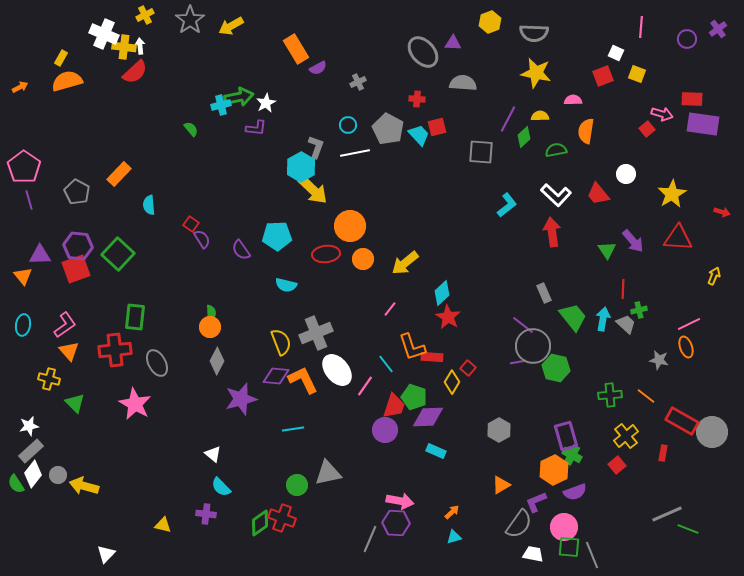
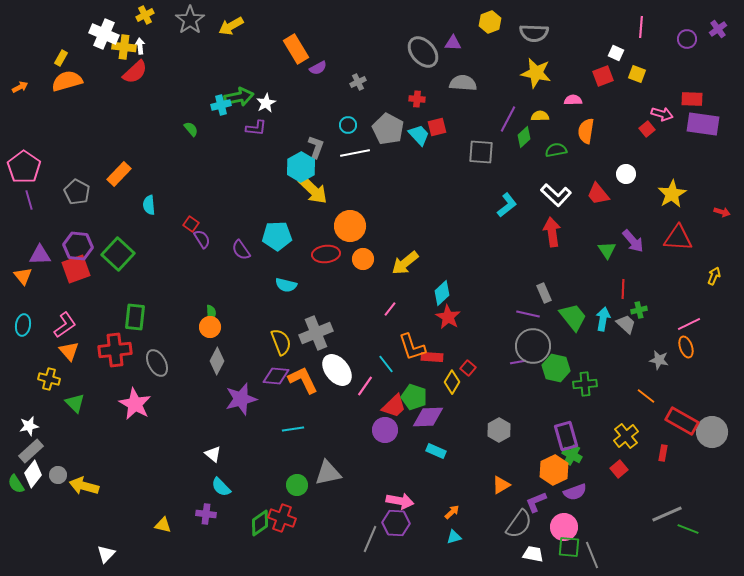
purple line at (523, 325): moved 5 px right, 11 px up; rotated 25 degrees counterclockwise
green cross at (610, 395): moved 25 px left, 11 px up
red trapezoid at (394, 406): rotated 28 degrees clockwise
red square at (617, 465): moved 2 px right, 4 px down
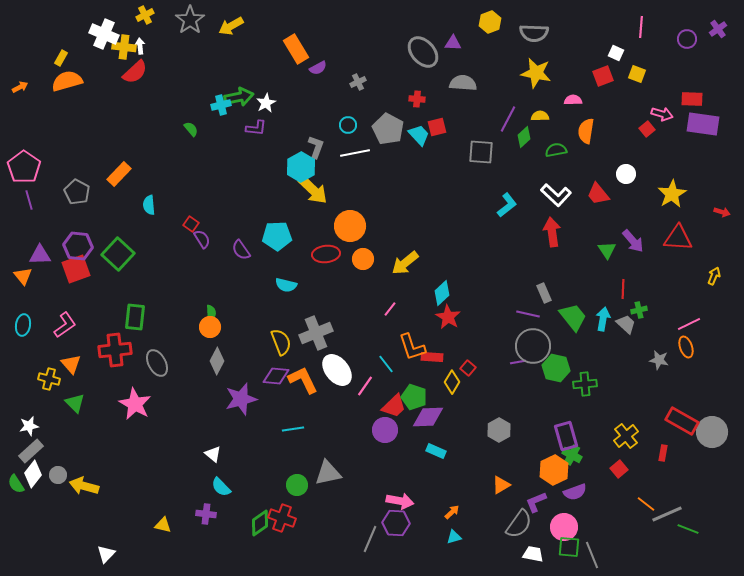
orange triangle at (69, 351): moved 2 px right, 13 px down
orange line at (646, 396): moved 108 px down
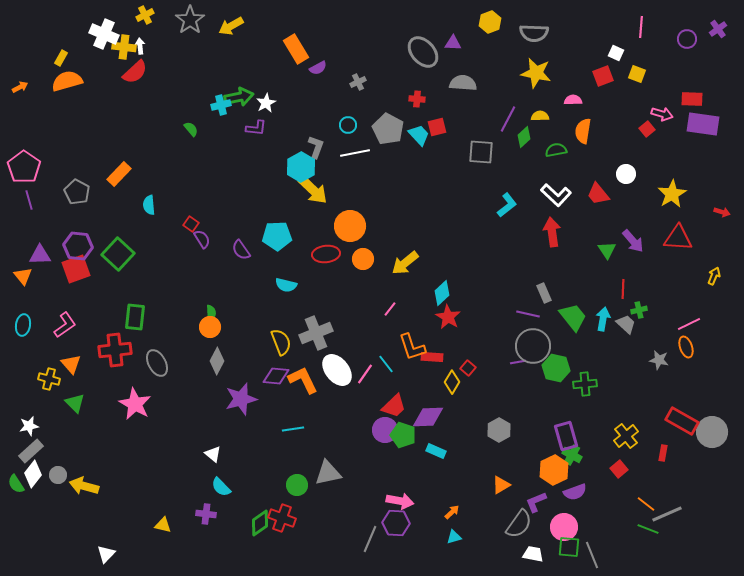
orange semicircle at (586, 131): moved 3 px left
pink line at (365, 386): moved 12 px up
green pentagon at (414, 397): moved 11 px left, 38 px down
green line at (688, 529): moved 40 px left
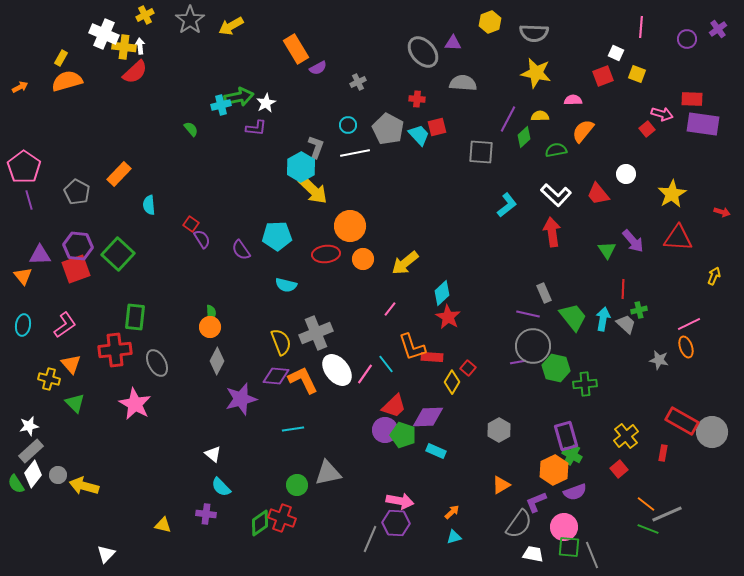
orange semicircle at (583, 131): rotated 30 degrees clockwise
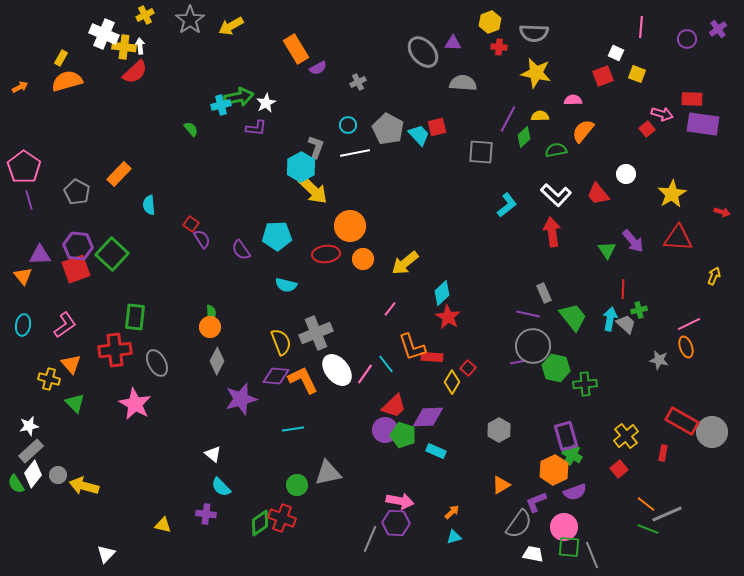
red cross at (417, 99): moved 82 px right, 52 px up
green square at (118, 254): moved 6 px left
cyan arrow at (603, 319): moved 7 px right
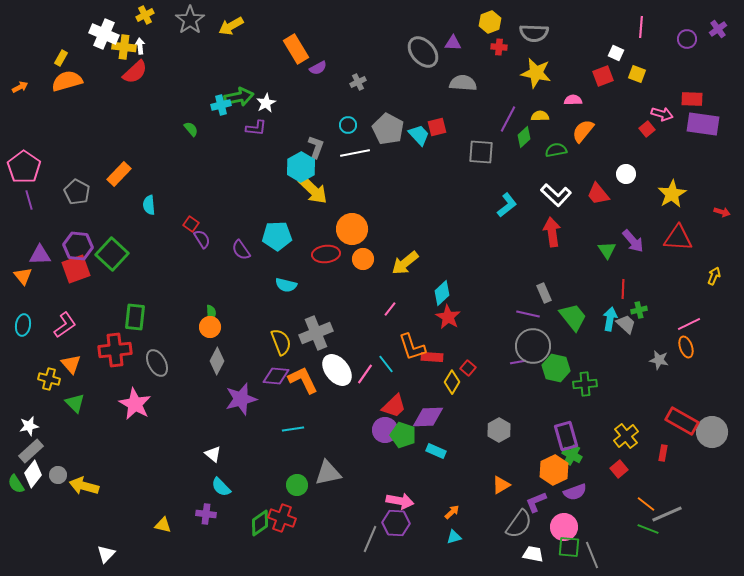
orange circle at (350, 226): moved 2 px right, 3 px down
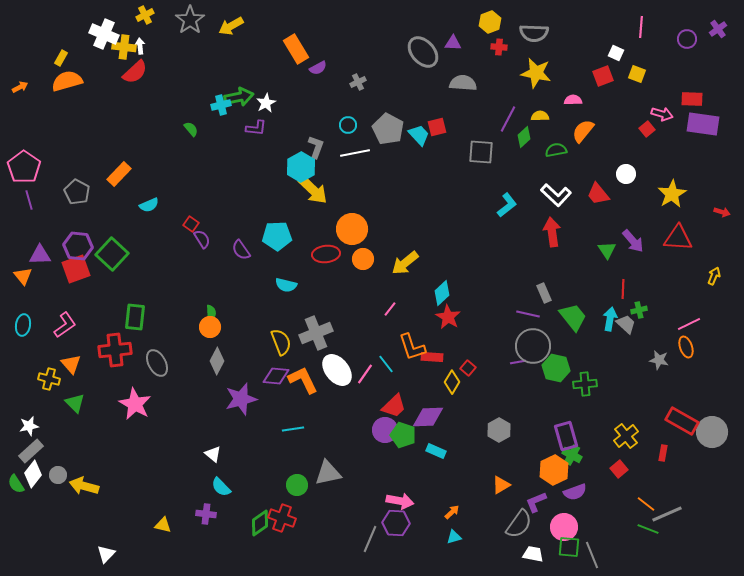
cyan semicircle at (149, 205): rotated 108 degrees counterclockwise
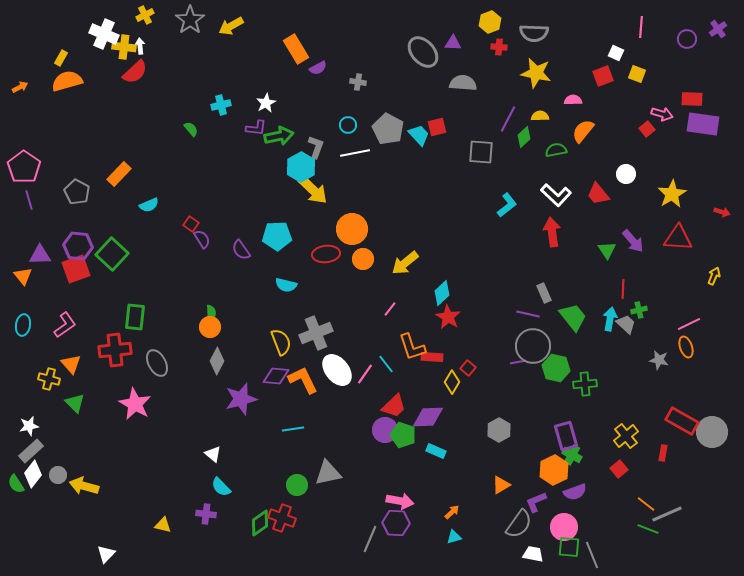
gray cross at (358, 82): rotated 35 degrees clockwise
green arrow at (239, 97): moved 40 px right, 39 px down
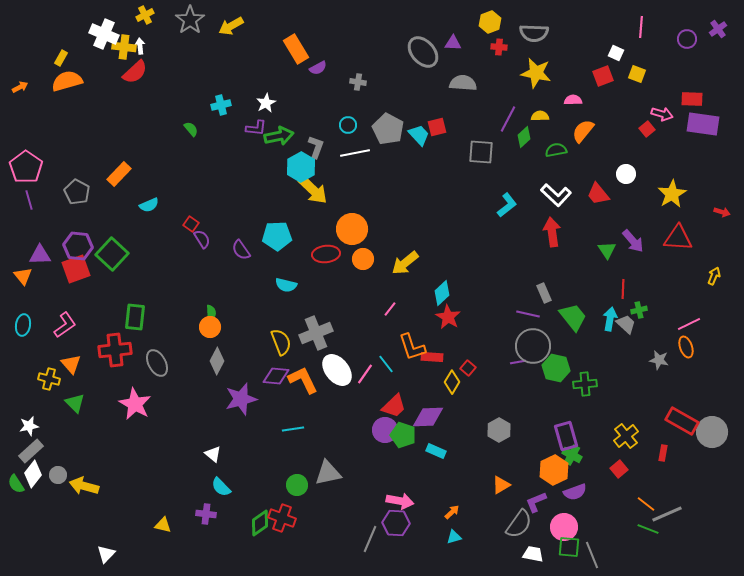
pink pentagon at (24, 167): moved 2 px right
